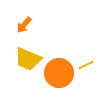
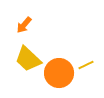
yellow trapezoid: rotated 20 degrees clockwise
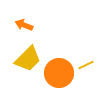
orange arrow: rotated 72 degrees clockwise
yellow trapezoid: rotated 88 degrees counterclockwise
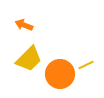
yellow trapezoid: moved 1 px right
orange circle: moved 1 px right, 1 px down
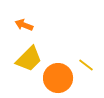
yellow line: rotated 63 degrees clockwise
orange circle: moved 2 px left, 4 px down
